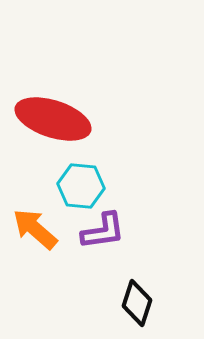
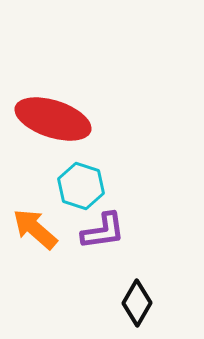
cyan hexagon: rotated 12 degrees clockwise
black diamond: rotated 12 degrees clockwise
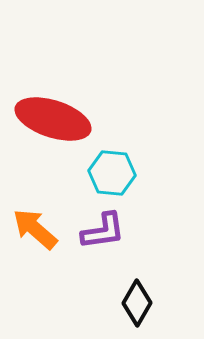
cyan hexagon: moved 31 px right, 13 px up; rotated 12 degrees counterclockwise
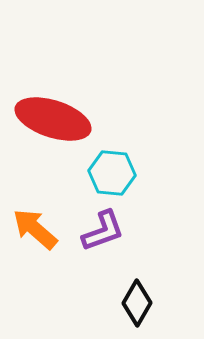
purple L-shape: rotated 12 degrees counterclockwise
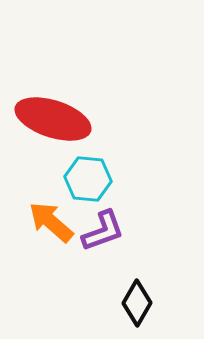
cyan hexagon: moved 24 px left, 6 px down
orange arrow: moved 16 px right, 7 px up
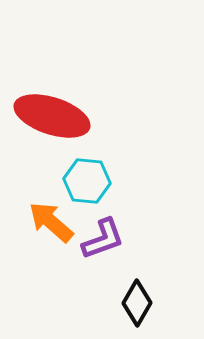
red ellipse: moved 1 px left, 3 px up
cyan hexagon: moved 1 px left, 2 px down
purple L-shape: moved 8 px down
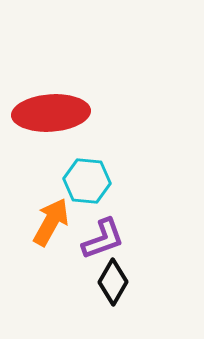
red ellipse: moved 1 px left, 3 px up; rotated 22 degrees counterclockwise
orange arrow: rotated 78 degrees clockwise
black diamond: moved 24 px left, 21 px up
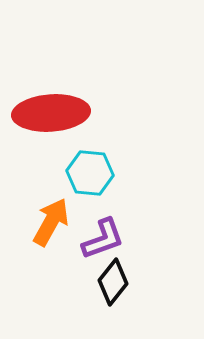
cyan hexagon: moved 3 px right, 8 px up
black diamond: rotated 9 degrees clockwise
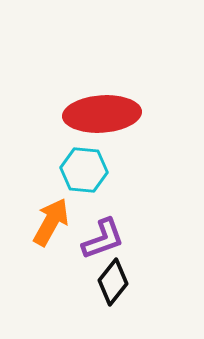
red ellipse: moved 51 px right, 1 px down
cyan hexagon: moved 6 px left, 3 px up
